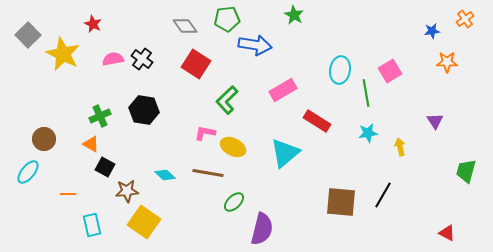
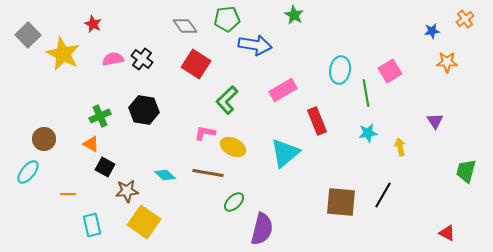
red rectangle at (317, 121): rotated 36 degrees clockwise
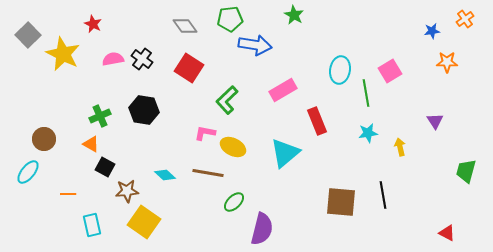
green pentagon at (227, 19): moved 3 px right
red square at (196, 64): moved 7 px left, 4 px down
black line at (383, 195): rotated 40 degrees counterclockwise
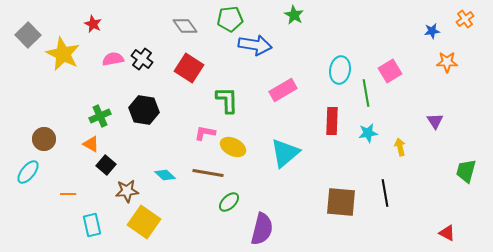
green L-shape at (227, 100): rotated 132 degrees clockwise
red rectangle at (317, 121): moved 15 px right; rotated 24 degrees clockwise
black square at (105, 167): moved 1 px right, 2 px up; rotated 12 degrees clockwise
black line at (383, 195): moved 2 px right, 2 px up
green ellipse at (234, 202): moved 5 px left
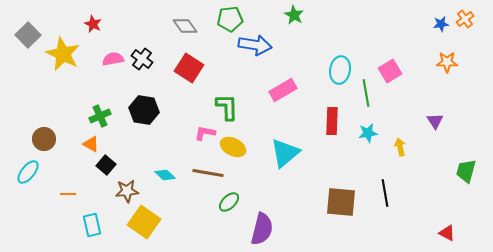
blue star at (432, 31): moved 9 px right, 7 px up
green L-shape at (227, 100): moved 7 px down
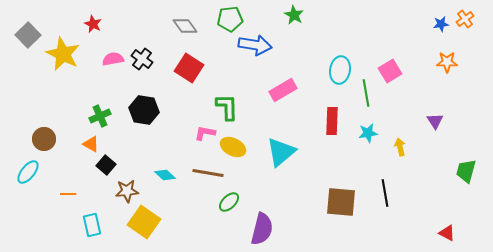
cyan triangle at (285, 153): moved 4 px left, 1 px up
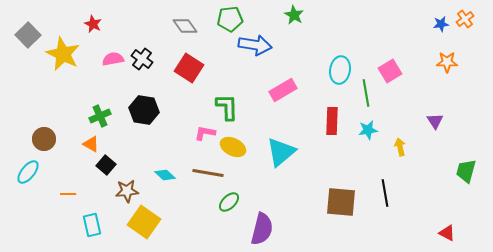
cyan star at (368, 133): moved 3 px up
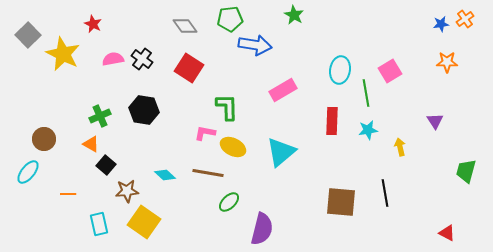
cyan rectangle at (92, 225): moved 7 px right, 1 px up
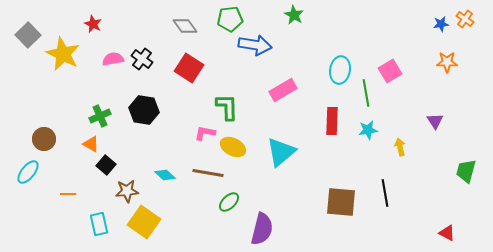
orange cross at (465, 19): rotated 18 degrees counterclockwise
